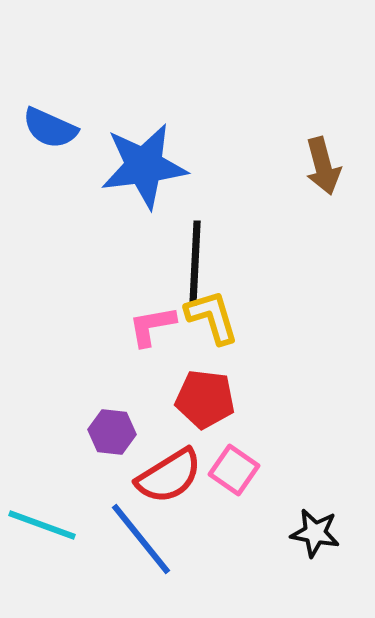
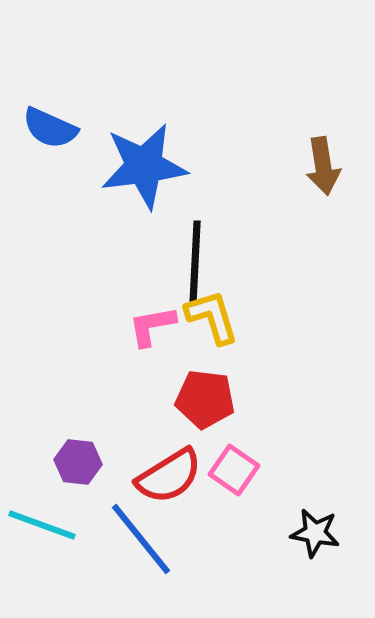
brown arrow: rotated 6 degrees clockwise
purple hexagon: moved 34 px left, 30 px down
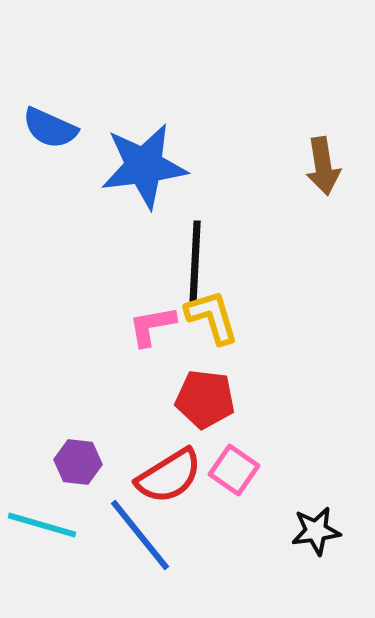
cyan line: rotated 4 degrees counterclockwise
black star: moved 1 px right, 2 px up; rotated 18 degrees counterclockwise
blue line: moved 1 px left, 4 px up
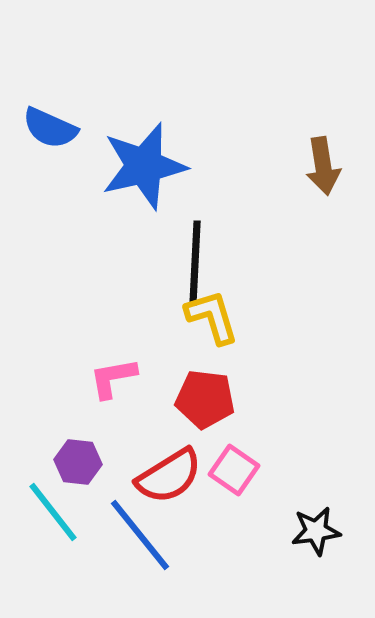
blue star: rotated 6 degrees counterclockwise
pink L-shape: moved 39 px left, 52 px down
cyan line: moved 11 px right, 13 px up; rotated 36 degrees clockwise
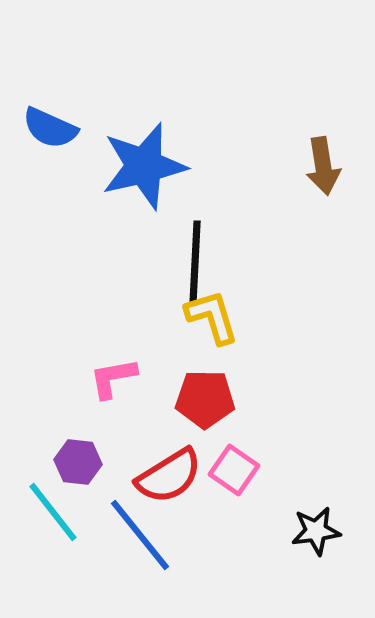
red pentagon: rotated 6 degrees counterclockwise
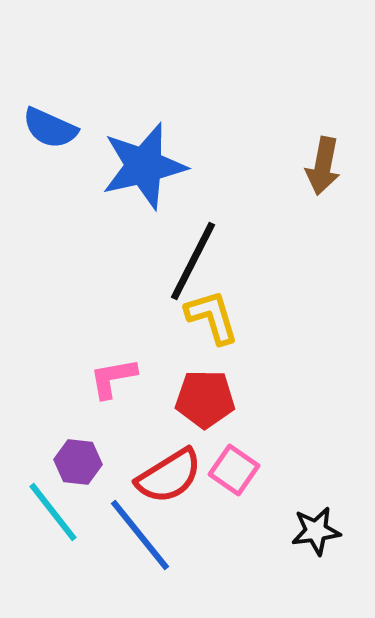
brown arrow: rotated 20 degrees clockwise
black line: moved 2 px left, 2 px up; rotated 24 degrees clockwise
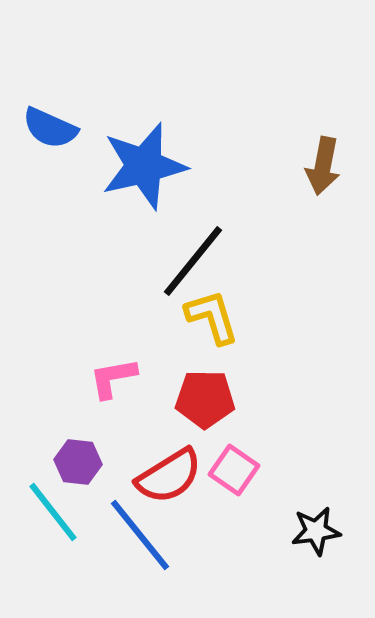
black line: rotated 12 degrees clockwise
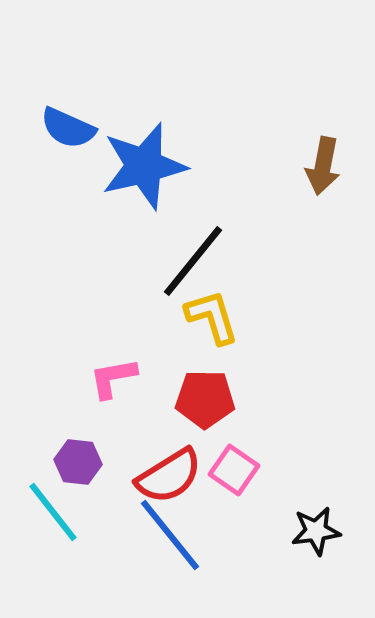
blue semicircle: moved 18 px right
blue line: moved 30 px right
